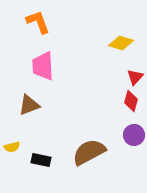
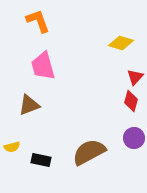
orange L-shape: moved 1 px up
pink trapezoid: rotated 12 degrees counterclockwise
purple circle: moved 3 px down
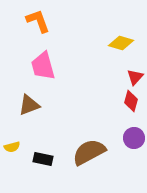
black rectangle: moved 2 px right, 1 px up
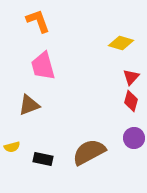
red triangle: moved 4 px left
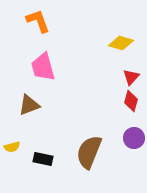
pink trapezoid: moved 1 px down
brown semicircle: rotated 40 degrees counterclockwise
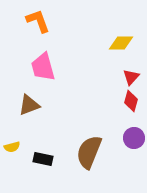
yellow diamond: rotated 15 degrees counterclockwise
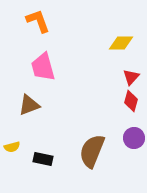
brown semicircle: moved 3 px right, 1 px up
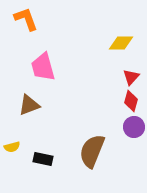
orange L-shape: moved 12 px left, 2 px up
purple circle: moved 11 px up
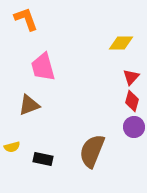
red diamond: moved 1 px right
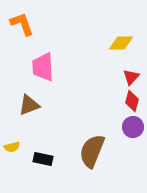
orange L-shape: moved 4 px left, 5 px down
pink trapezoid: rotated 12 degrees clockwise
purple circle: moved 1 px left
